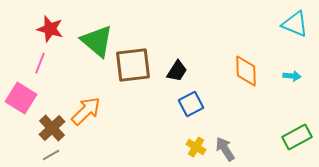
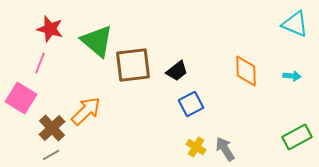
black trapezoid: rotated 20 degrees clockwise
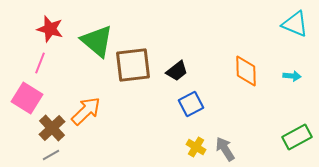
pink square: moved 6 px right
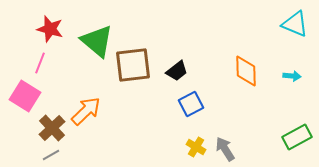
pink square: moved 2 px left, 2 px up
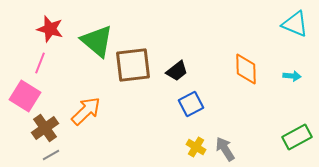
orange diamond: moved 2 px up
brown cross: moved 7 px left; rotated 8 degrees clockwise
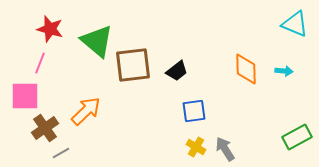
cyan arrow: moved 8 px left, 5 px up
pink square: rotated 32 degrees counterclockwise
blue square: moved 3 px right, 7 px down; rotated 20 degrees clockwise
gray line: moved 10 px right, 2 px up
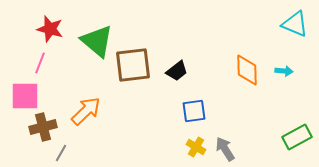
orange diamond: moved 1 px right, 1 px down
brown cross: moved 2 px left, 1 px up; rotated 20 degrees clockwise
gray line: rotated 30 degrees counterclockwise
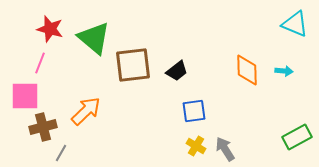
green triangle: moved 3 px left, 3 px up
yellow cross: moved 1 px up
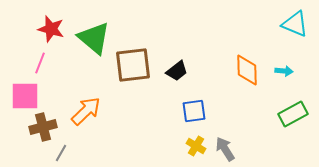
red star: moved 1 px right
green rectangle: moved 4 px left, 23 px up
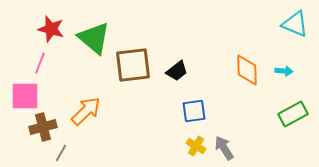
gray arrow: moved 1 px left, 1 px up
